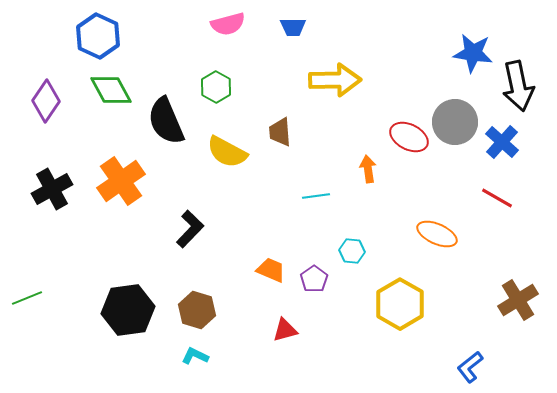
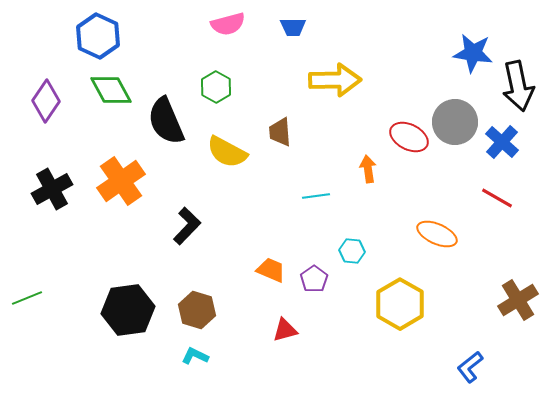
black L-shape: moved 3 px left, 3 px up
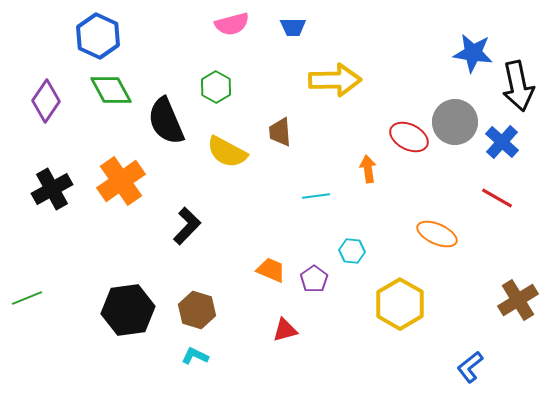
pink semicircle: moved 4 px right
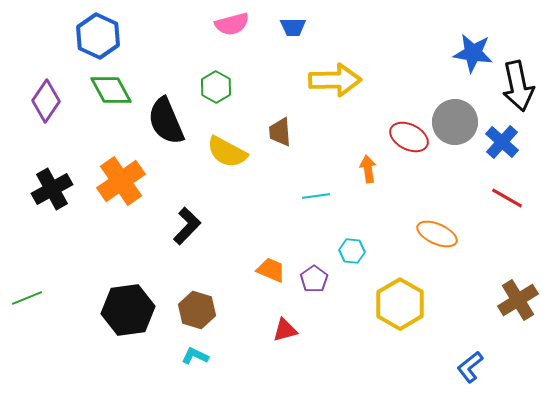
red line: moved 10 px right
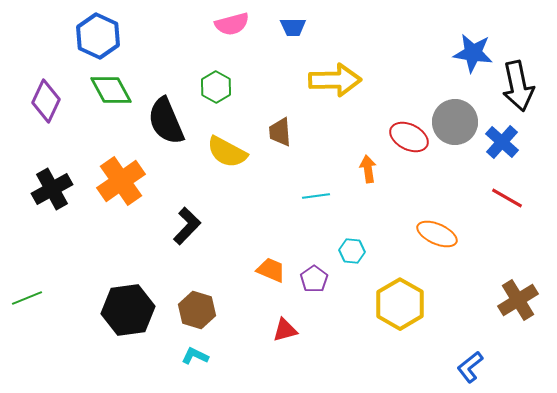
purple diamond: rotated 9 degrees counterclockwise
